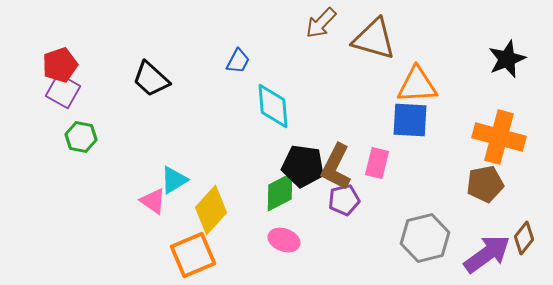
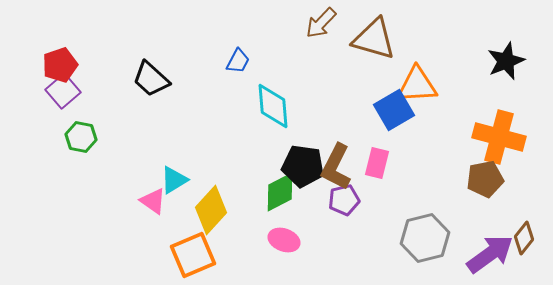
black star: moved 1 px left, 2 px down
purple square: rotated 20 degrees clockwise
blue square: moved 16 px left, 10 px up; rotated 33 degrees counterclockwise
brown pentagon: moved 5 px up
purple arrow: moved 3 px right
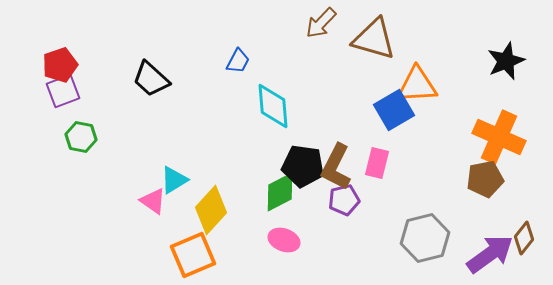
purple square: rotated 20 degrees clockwise
orange cross: rotated 9 degrees clockwise
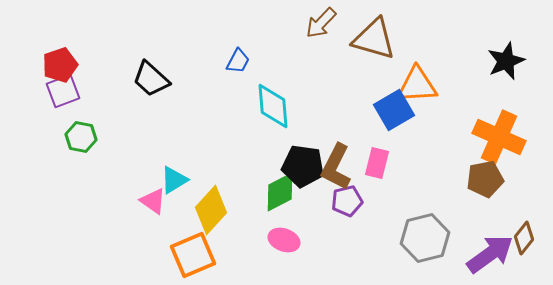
purple pentagon: moved 3 px right, 1 px down
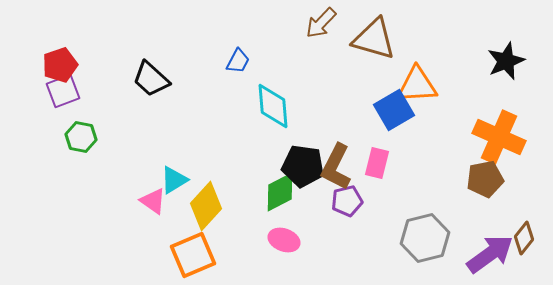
yellow diamond: moved 5 px left, 4 px up
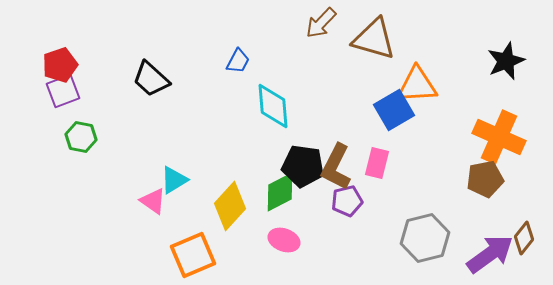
yellow diamond: moved 24 px right
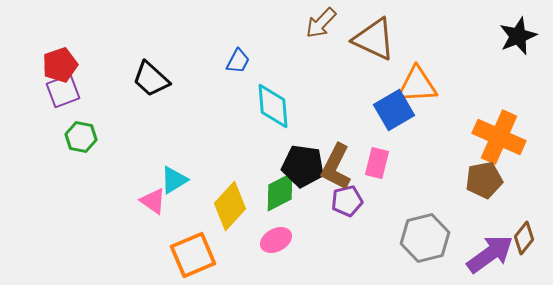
brown triangle: rotated 9 degrees clockwise
black star: moved 12 px right, 25 px up
brown pentagon: moved 1 px left, 1 px down
pink ellipse: moved 8 px left; rotated 48 degrees counterclockwise
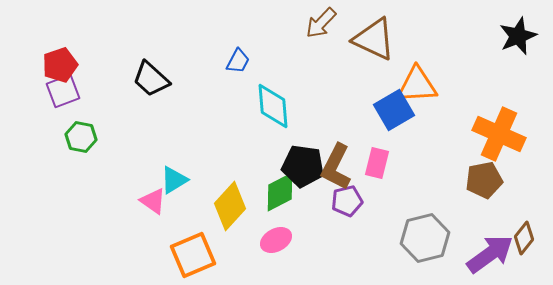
orange cross: moved 3 px up
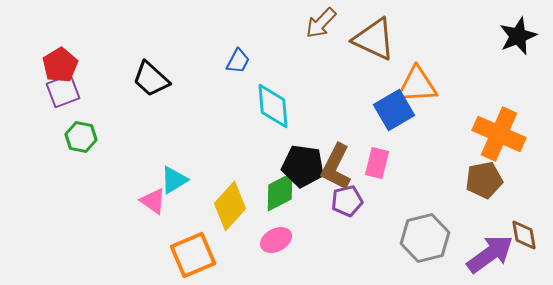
red pentagon: rotated 12 degrees counterclockwise
brown diamond: moved 3 px up; rotated 48 degrees counterclockwise
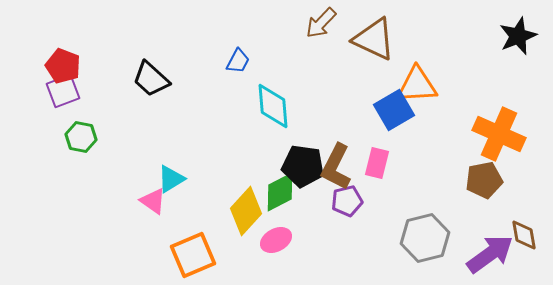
red pentagon: moved 3 px right, 1 px down; rotated 20 degrees counterclockwise
cyan triangle: moved 3 px left, 1 px up
yellow diamond: moved 16 px right, 5 px down
